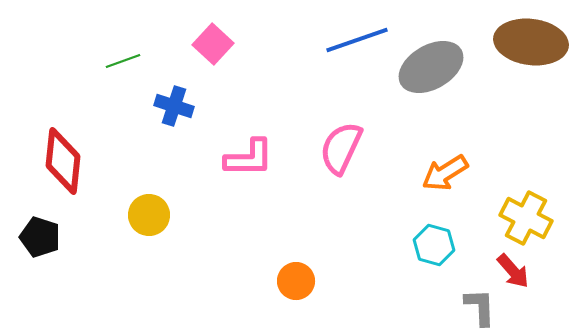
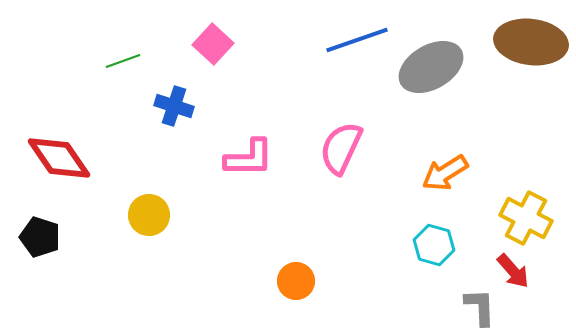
red diamond: moved 4 px left, 3 px up; rotated 40 degrees counterclockwise
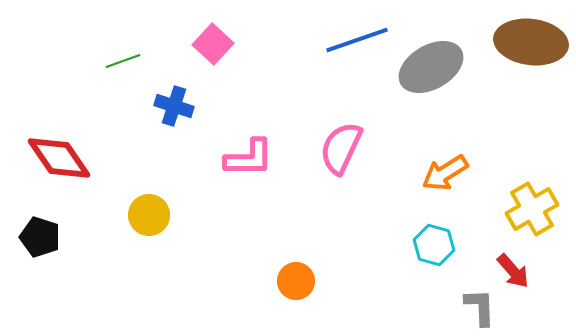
yellow cross: moved 6 px right, 9 px up; rotated 33 degrees clockwise
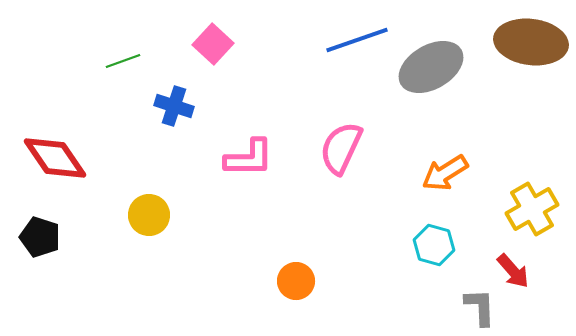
red diamond: moved 4 px left
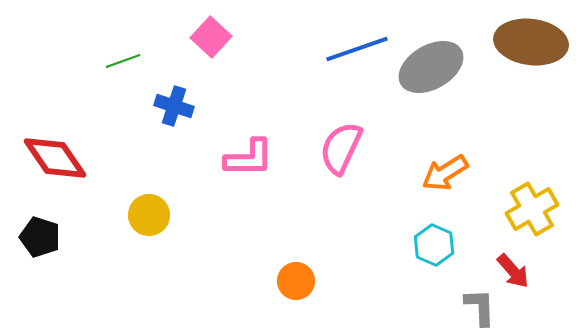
blue line: moved 9 px down
pink square: moved 2 px left, 7 px up
cyan hexagon: rotated 9 degrees clockwise
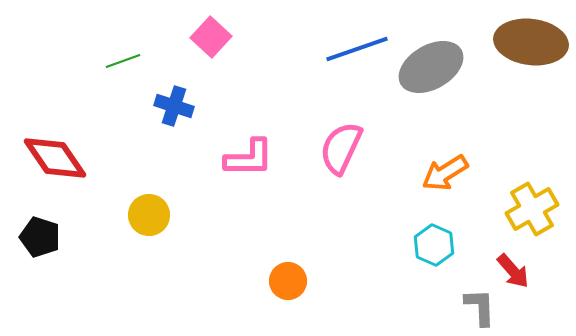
orange circle: moved 8 px left
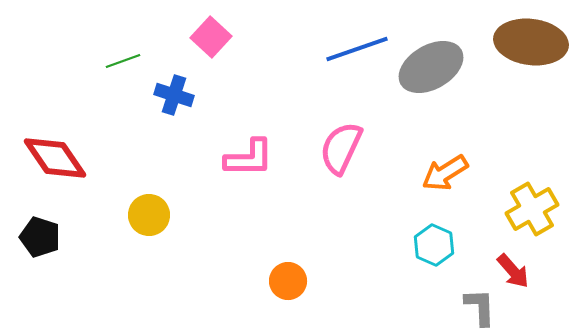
blue cross: moved 11 px up
